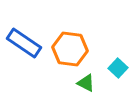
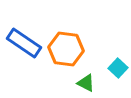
orange hexagon: moved 4 px left
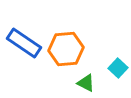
orange hexagon: rotated 12 degrees counterclockwise
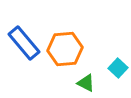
blue rectangle: rotated 16 degrees clockwise
orange hexagon: moved 1 px left
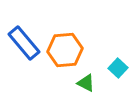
orange hexagon: moved 1 px down
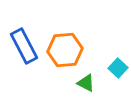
blue rectangle: moved 3 px down; rotated 12 degrees clockwise
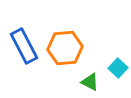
orange hexagon: moved 2 px up
green triangle: moved 4 px right, 1 px up
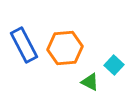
blue rectangle: moved 1 px up
cyan square: moved 4 px left, 3 px up
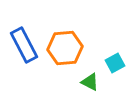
cyan square: moved 1 px right, 2 px up; rotated 18 degrees clockwise
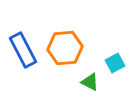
blue rectangle: moved 1 px left, 5 px down
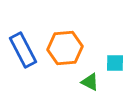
cyan square: rotated 30 degrees clockwise
